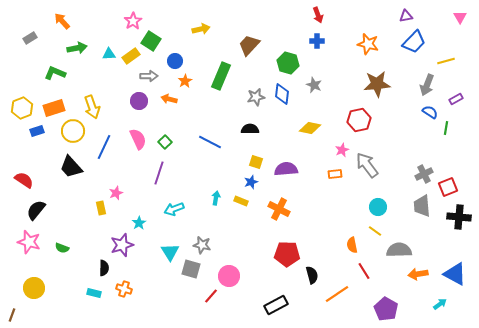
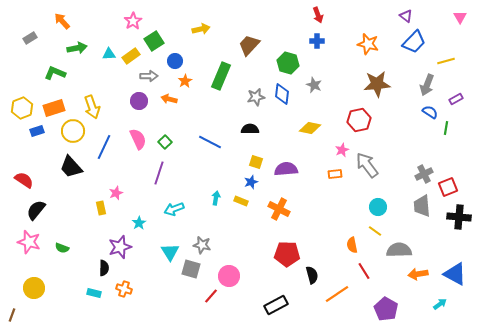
purple triangle at (406, 16): rotated 48 degrees clockwise
green square at (151, 41): moved 3 px right; rotated 24 degrees clockwise
purple star at (122, 245): moved 2 px left, 2 px down
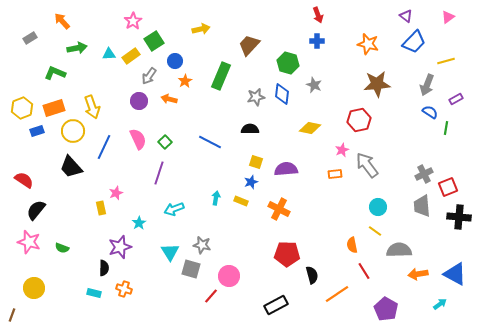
pink triangle at (460, 17): moved 12 px left; rotated 24 degrees clockwise
gray arrow at (149, 76): rotated 126 degrees clockwise
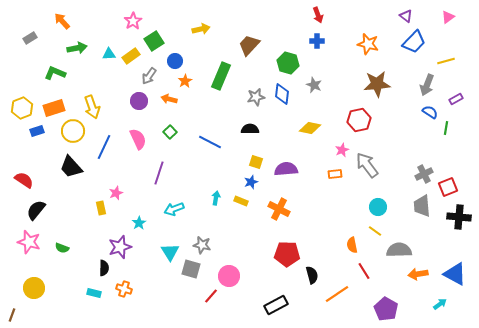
green square at (165, 142): moved 5 px right, 10 px up
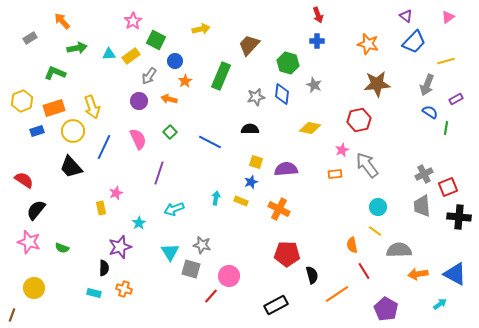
green square at (154, 41): moved 2 px right, 1 px up; rotated 30 degrees counterclockwise
yellow hexagon at (22, 108): moved 7 px up
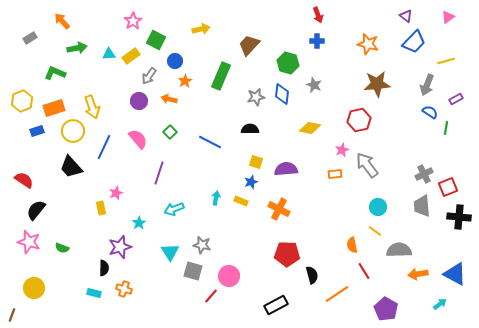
pink semicircle at (138, 139): rotated 15 degrees counterclockwise
gray square at (191, 269): moved 2 px right, 2 px down
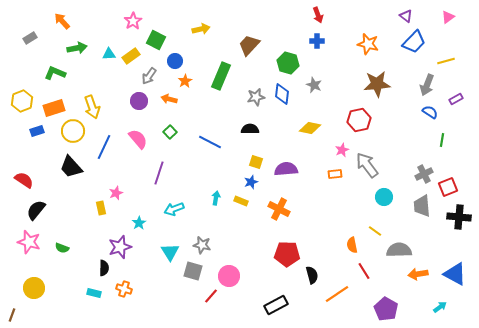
green line at (446, 128): moved 4 px left, 12 px down
cyan circle at (378, 207): moved 6 px right, 10 px up
cyan arrow at (440, 304): moved 3 px down
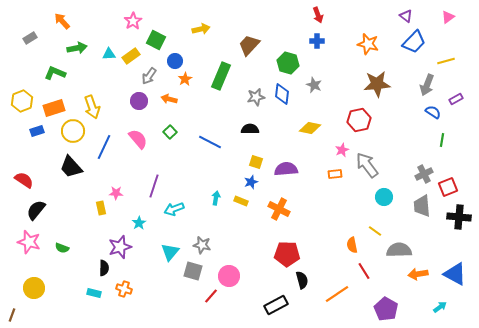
orange star at (185, 81): moved 2 px up
blue semicircle at (430, 112): moved 3 px right
purple line at (159, 173): moved 5 px left, 13 px down
pink star at (116, 193): rotated 24 degrees clockwise
cyan triangle at (170, 252): rotated 12 degrees clockwise
black semicircle at (312, 275): moved 10 px left, 5 px down
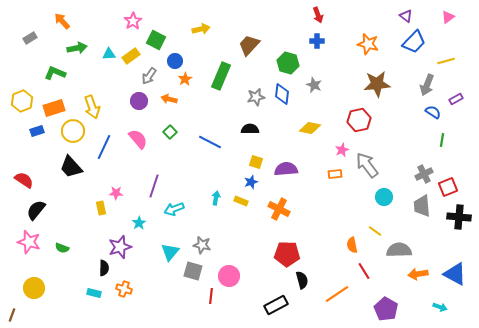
red line at (211, 296): rotated 35 degrees counterclockwise
cyan arrow at (440, 307): rotated 56 degrees clockwise
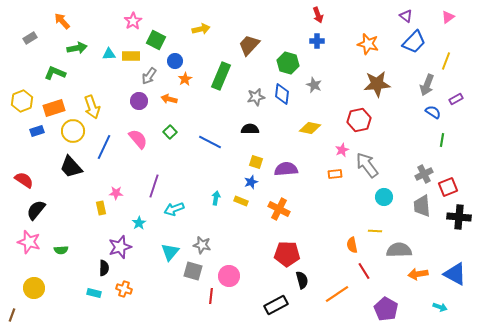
yellow rectangle at (131, 56): rotated 36 degrees clockwise
yellow line at (446, 61): rotated 54 degrees counterclockwise
yellow line at (375, 231): rotated 32 degrees counterclockwise
green semicircle at (62, 248): moved 1 px left, 2 px down; rotated 24 degrees counterclockwise
